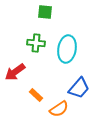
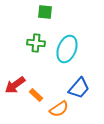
cyan ellipse: rotated 12 degrees clockwise
red arrow: moved 13 px down
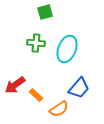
green square: rotated 21 degrees counterclockwise
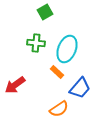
green square: rotated 14 degrees counterclockwise
blue trapezoid: moved 1 px right
orange rectangle: moved 21 px right, 23 px up
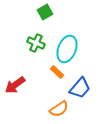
green cross: rotated 18 degrees clockwise
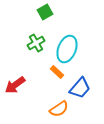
green cross: rotated 36 degrees clockwise
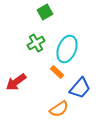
red arrow: moved 1 px right, 3 px up
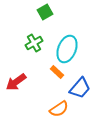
green cross: moved 2 px left
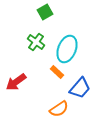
green cross: moved 2 px right, 1 px up; rotated 24 degrees counterclockwise
